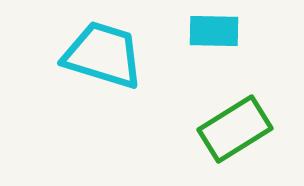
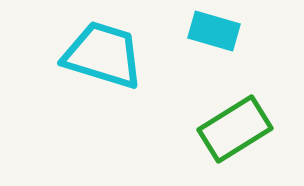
cyan rectangle: rotated 15 degrees clockwise
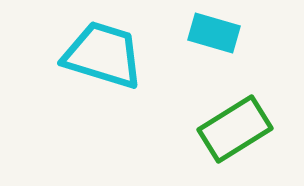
cyan rectangle: moved 2 px down
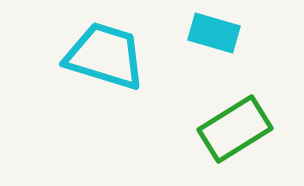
cyan trapezoid: moved 2 px right, 1 px down
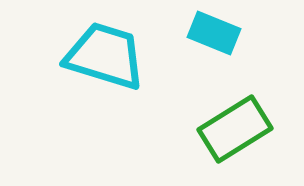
cyan rectangle: rotated 6 degrees clockwise
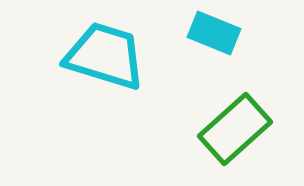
green rectangle: rotated 10 degrees counterclockwise
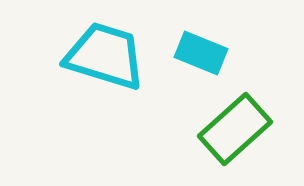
cyan rectangle: moved 13 px left, 20 px down
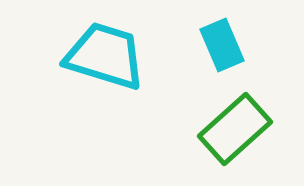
cyan rectangle: moved 21 px right, 8 px up; rotated 45 degrees clockwise
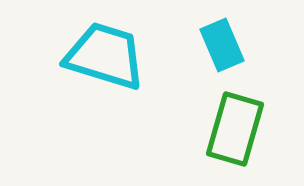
green rectangle: rotated 32 degrees counterclockwise
